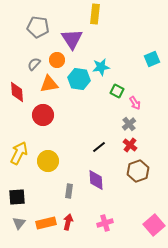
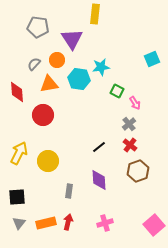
purple diamond: moved 3 px right
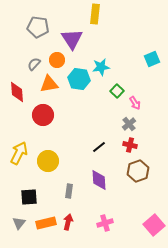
green square: rotated 16 degrees clockwise
red cross: rotated 24 degrees counterclockwise
black square: moved 12 px right
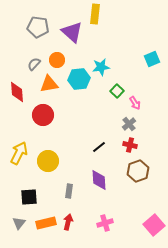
purple triangle: moved 7 px up; rotated 15 degrees counterclockwise
cyan hexagon: rotated 15 degrees counterclockwise
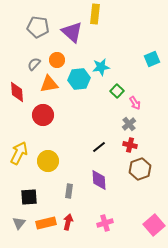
brown hexagon: moved 2 px right, 2 px up
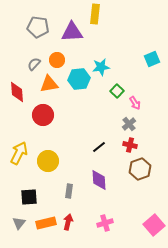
purple triangle: rotated 45 degrees counterclockwise
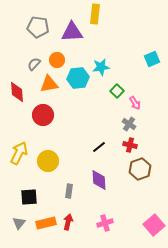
cyan hexagon: moved 1 px left, 1 px up
gray cross: rotated 16 degrees counterclockwise
